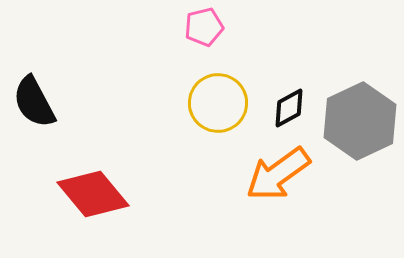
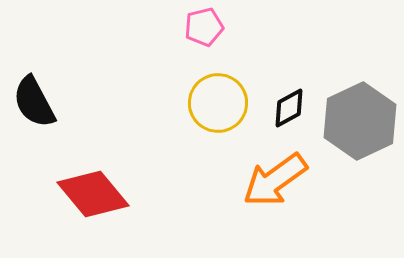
orange arrow: moved 3 px left, 6 px down
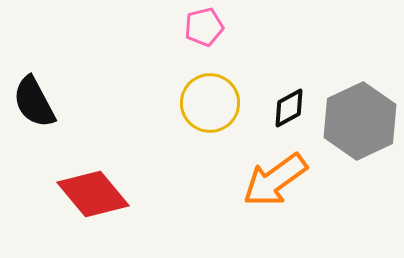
yellow circle: moved 8 px left
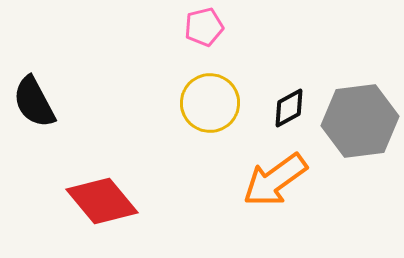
gray hexagon: rotated 18 degrees clockwise
red diamond: moved 9 px right, 7 px down
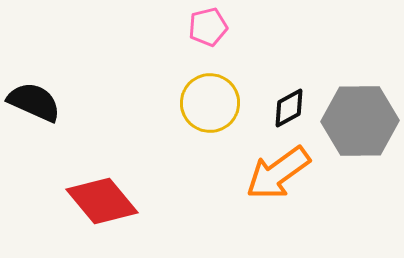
pink pentagon: moved 4 px right
black semicircle: rotated 142 degrees clockwise
gray hexagon: rotated 6 degrees clockwise
orange arrow: moved 3 px right, 7 px up
